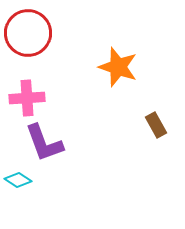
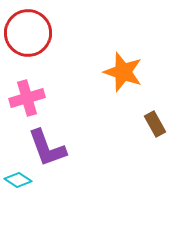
orange star: moved 5 px right, 5 px down
pink cross: rotated 12 degrees counterclockwise
brown rectangle: moved 1 px left, 1 px up
purple L-shape: moved 3 px right, 5 px down
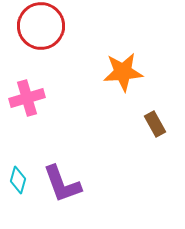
red circle: moved 13 px right, 7 px up
orange star: rotated 24 degrees counterclockwise
purple L-shape: moved 15 px right, 36 px down
cyan diamond: rotated 72 degrees clockwise
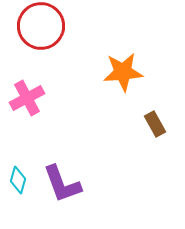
pink cross: rotated 12 degrees counterclockwise
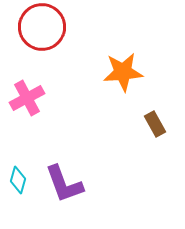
red circle: moved 1 px right, 1 px down
purple L-shape: moved 2 px right
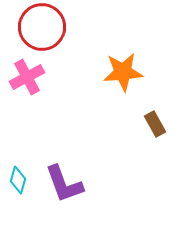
pink cross: moved 21 px up
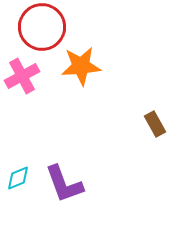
orange star: moved 42 px left, 6 px up
pink cross: moved 5 px left, 1 px up
cyan diamond: moved 2 px up; rotated 52 degrees clockwise
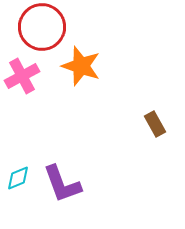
orange star: rotated 24 degrees clockwise
purple L-shape: moved 2 px left
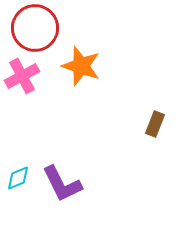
red circle: moved 7 px left, 1 px down
brown rectangle: rotated 50 degrees clockwise
purple L-shape: rotated 6 degrees counterclockwise
